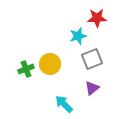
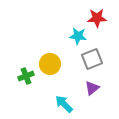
cyan star: rotated 24 degrees clockwise
green cross: moved 7 px down
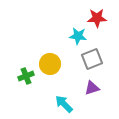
purple triangle: rotated 21 degrees clockwise
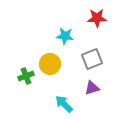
cyan star: moved 13 px left
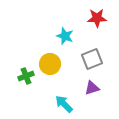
cyan star: rotated 12 degrees clockwise
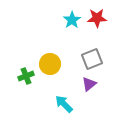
cyan star: moved 7 px right, 16 px up; rotated 18 degrees clockwise
purple triangle: moved 3 px left, 4 px up; rotated 21 degrees counterclockwise
